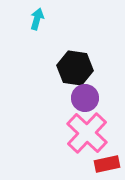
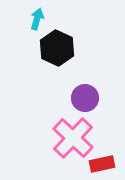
black hexagon: moved 18 px left, 20 px up; rotated 16 degrees clockwise
pink cross: moved 14 px left, 5 px down
red rectangle: moved 5 px left
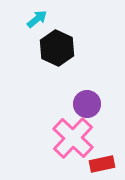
cyan arrow: rotated 35 degrees clockwise
purple circle: moved 2 px right, 6 px down
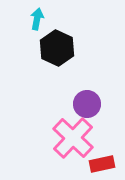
cyan arrow: rotated 40 degrees counterclockwise
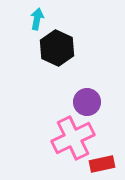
purple circle: moved 2 px up
pink cross: rotated 21 degrees clockwise
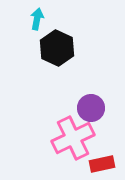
purple circle: moved 4 px right, 6 px down
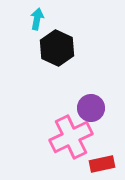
pink cross: moved 2 px left, 1 px up
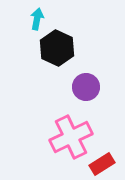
purple circle: moved 5 px left, 21 px up
red rectangle: rotated 20 degrees counterclockwise
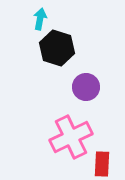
cyan arrow: moved 3 px right
black hexagon: rotated 8 degrees counterclockwise
red rectangle: rotated 55 degrees counterclockwise
